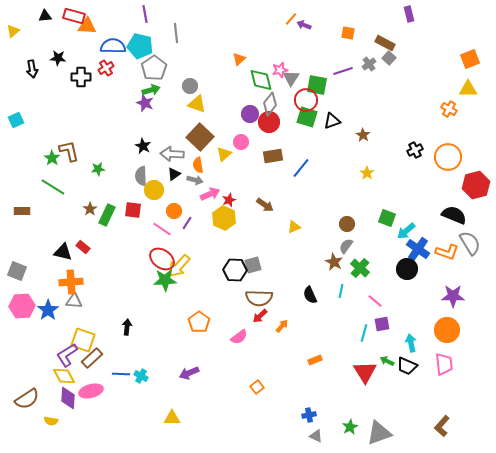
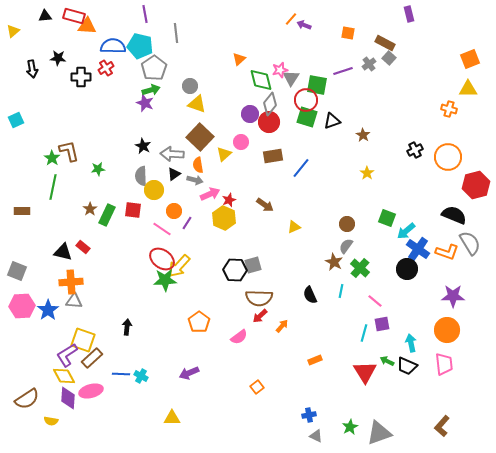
orange cross at (449, 109): rotated 14 degrees counterclockwise
green line at (53, 187): rotated 70 degrees clockwise
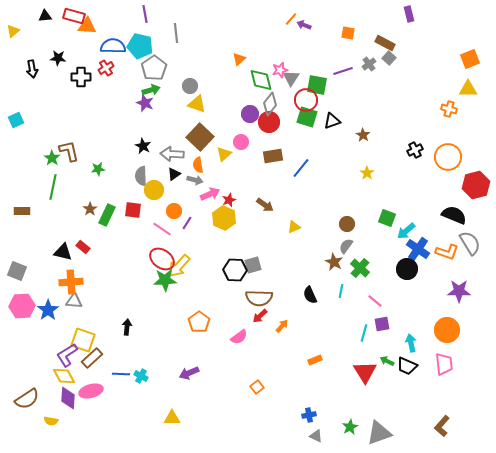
purple star at (453, 296): moved 6 px right, 5 px up
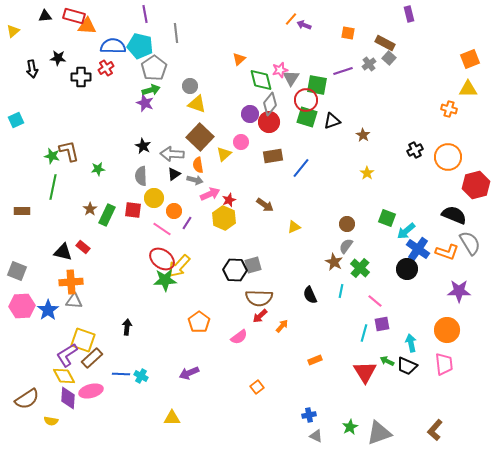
green star at (52, 158): moved 2 px up; rotated 21 degrees counterclockwise
yellow circle at (154, 190): moved 8 px down
brown L-shape at (442, 426): moved 7 px left, 4 px down
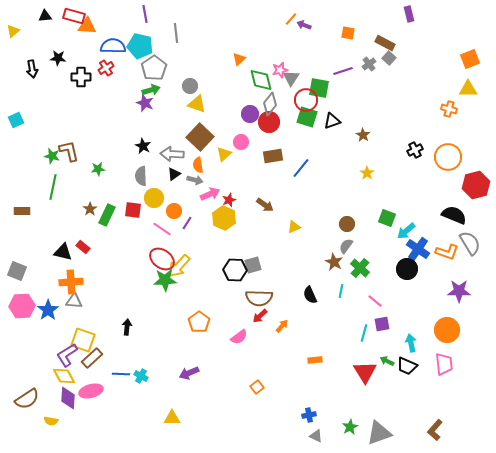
green square at (317, 85): moved 2 px right, 3 px down
orange rectangle at (315, 360): rotated 16 degrees clockwise
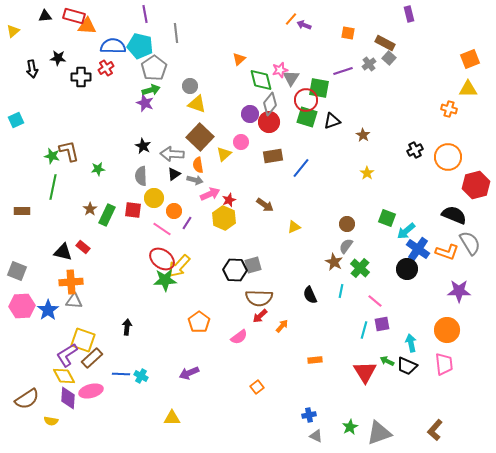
cyan line at (364, 333): moved 3 px up
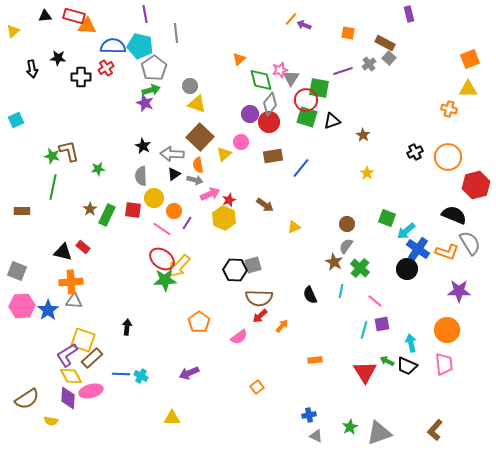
black cross at (415, 150): moved 2 px down
yellow diamond at (64, 376): moved 7 px right
